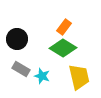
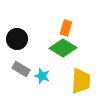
orange rectangle: moved 2 px right, 1 px down; rotated 21 degrees counterclockwise
yellow trapezoid: moved 2 px right, 4 px down; rotated 16 degrees clockwise
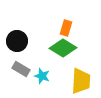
black circle: moved 2 px down
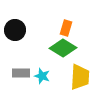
black circle: moved 2 px left, 11 px up
gray rectangle: moved 4 px down; rotated 30 degrees counterclockwise
yellow trapezoid: moved 1 px left, 4 px up
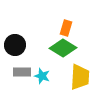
black circle: moved 15 px down
gray rectangle: moved 1 px right, 1 px up
